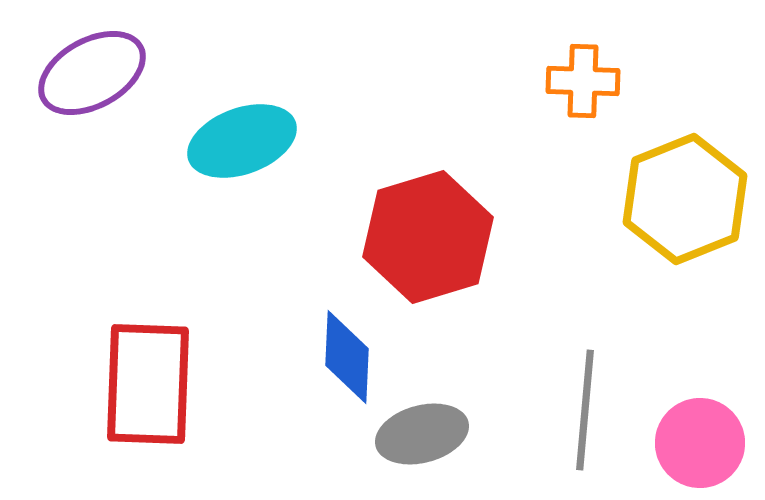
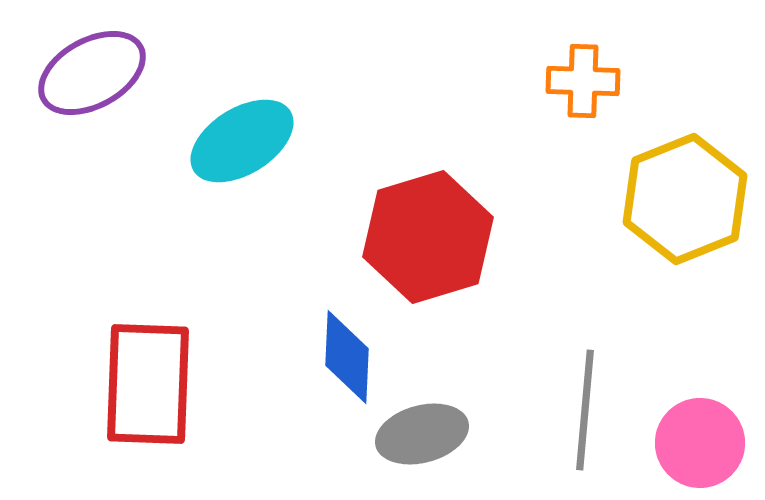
cyan ellipse: rotated 12 degrees counterclockwise
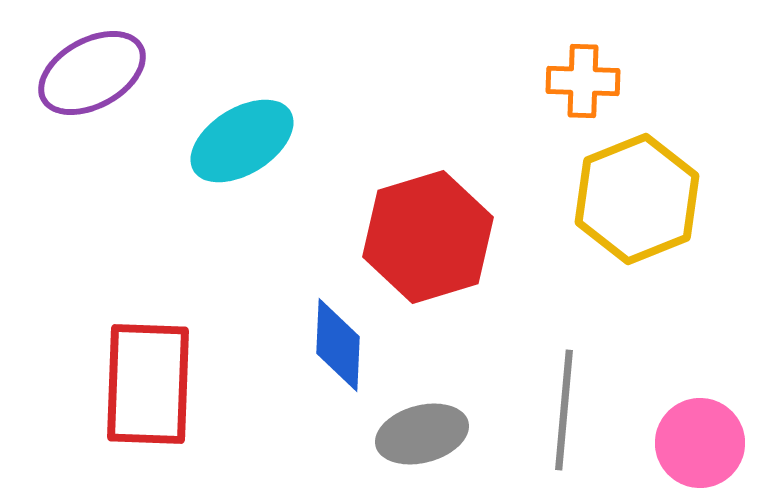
yellow hexagon: moved 48 px left
blue diamond: moved 9 px left, 12 px up
gray line: moved 21 px left
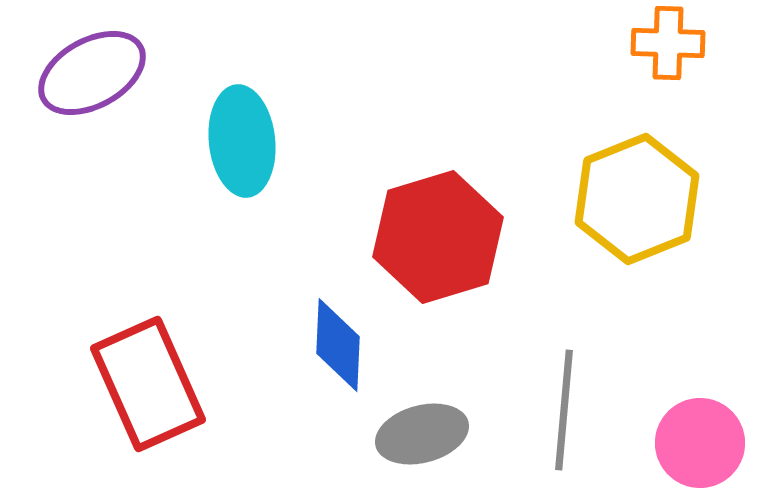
orange cross: moved 85 px right, 38 px up
cyan ellipse: rotated 64 degrees counterclockwise
red hexagon: moved 10 px right
red rectangle: rotated 26 degrees counterclockwise
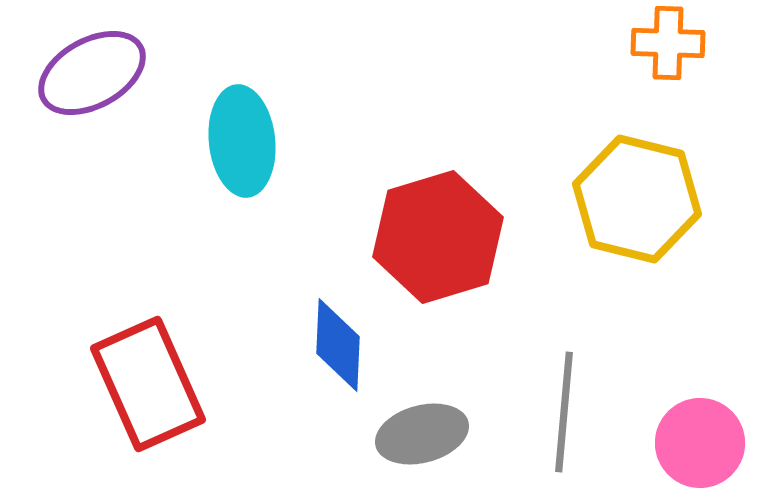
yellow hexagon: rotated 24 degrees counterclockwise
gray line: moved 2 px down
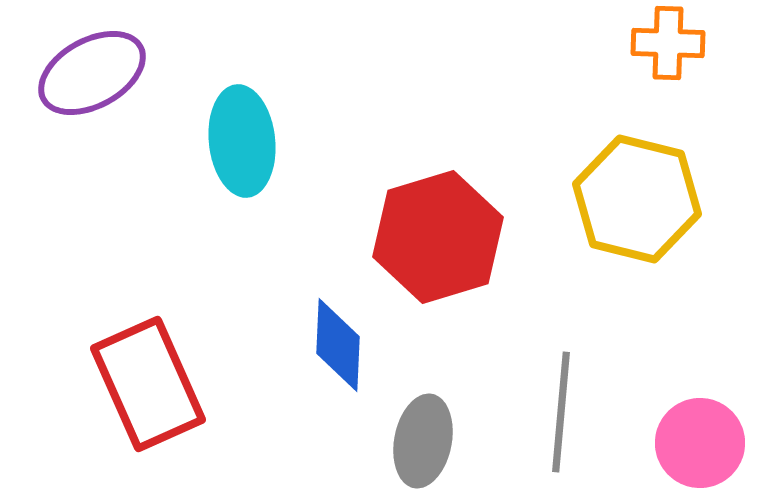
gray line: moved 3 px left
gray ellipse: moved 1 px right, 7 px down; rotated 64 degrees counterclockwise
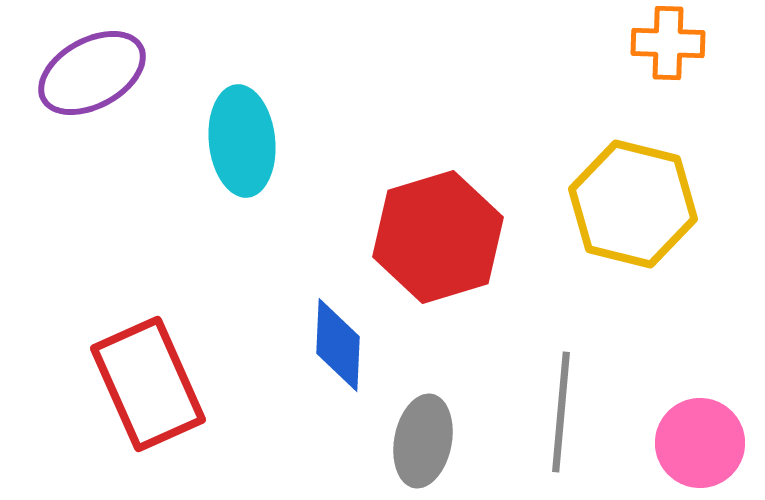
yellow hexagon: moved 4 px left, 5 px down
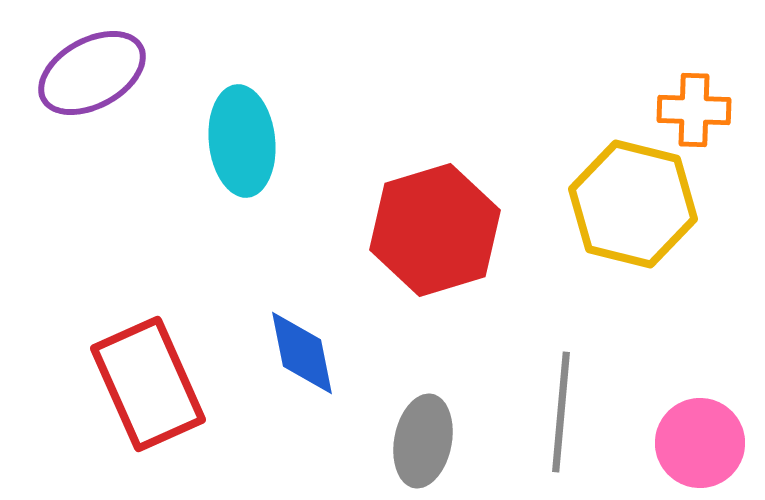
orange cross: moved 26 px right, 67 px down
red hexagon: moved 3 px left, 7 px up
blue diamond: moved 36 px left, 8 px down; rotated 14 degrees counterclockwise
